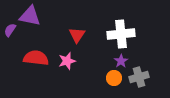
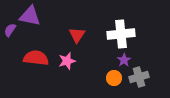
purple star: moved 3 px right, 1 px up
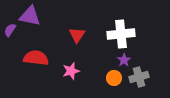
pink star: moved 4 px right, 10 px down
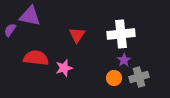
pink star: moved 7 px left, 3 px up
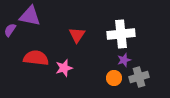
purple star: rotated 16 degrees clockwise
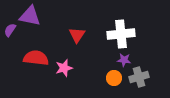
purple star: rotated 24 degrees clockwise
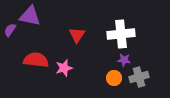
red semicircle: moved 2 px down
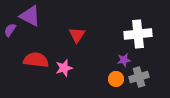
purple triangle: rotated 15 degrees clockwise
white cross: moved 17 px right
purple star: rotated 16 degrees counterclockwise
orange circle: moved 2 px right, 1 px down
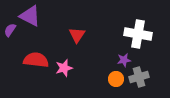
white cross: rotated 16 degrees clockwise
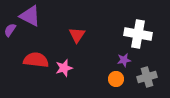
gray cross: moved 8 px right
